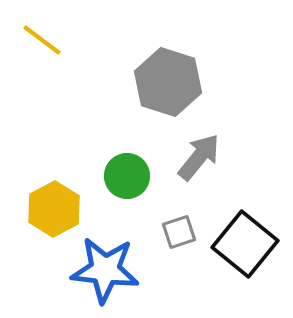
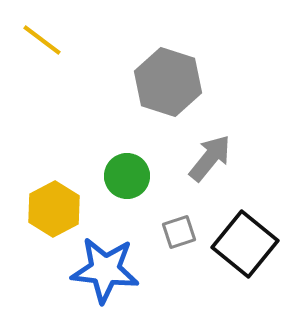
gray arrow: moved 11 px right, 1 px down
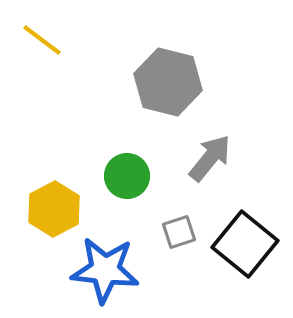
gray hexagon: rotated 4 degrees counterclockwise
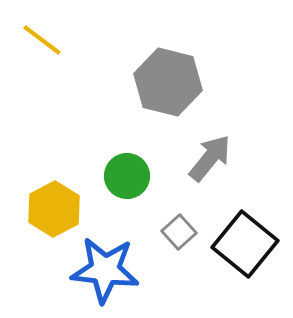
gray square: rotated 24 degrees counterclockwise
